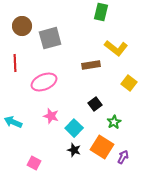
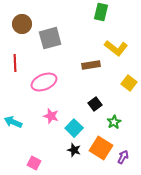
brown circle: moved 2 px up
orange square: moved 1 px left, 1 px down
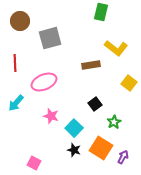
brown circle: moved 2 px left, 3 px up
cyan arrow: moved 3 px right, 19 px up; rotated 72 degrees counterclockwise
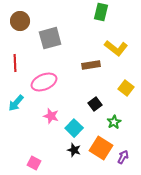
yellow square: moved 3 px left, 5 px down
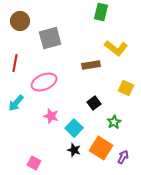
red line: rotated 12 degrees clockwise
yellow square: rotated 14 degrees counterclockwise
black square: moved 1 px left, 1 px up
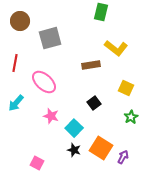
pink ellipse: rotated 65 degrees clockwise
green star: moved 17 px right, 5 px up
pink square: moved 3 px right
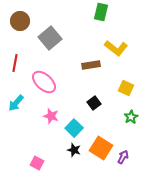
gray square: rotated 25 degrees counterclockwise
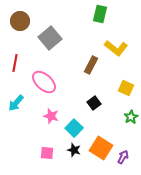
green rectangle: moved 1 px left, 2 px down
brown rectangle: rotated 54 degrees counterclockwise
pink square: moved 10 px right, 10 px up; rotated 24 degrees counterclockwise
